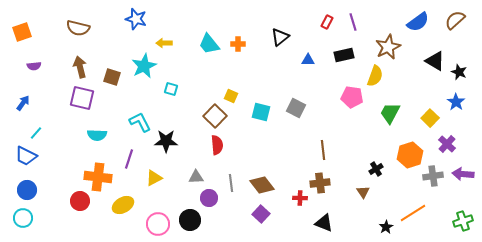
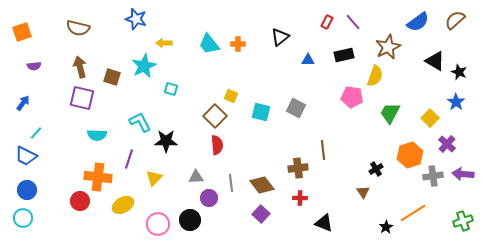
purple line at (353, 22): rotated 24 degrees counterclockwise
yellow triangle at (154, 178): rotated 18 degrees counterclockwise
brown cross at (320, 183): moved 22 px left, 15 px up
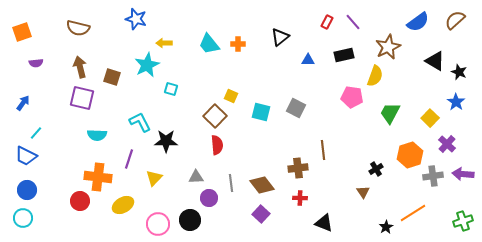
purple semicircle at (34, 66): moved 2 px right, 3 px up
cyan star at (144, 66): moved 3 px right, 1 px up
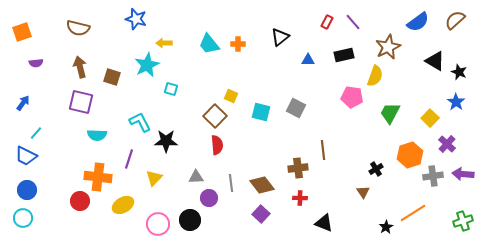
purple square at (82, 98): moved 1 px left, 4 px down
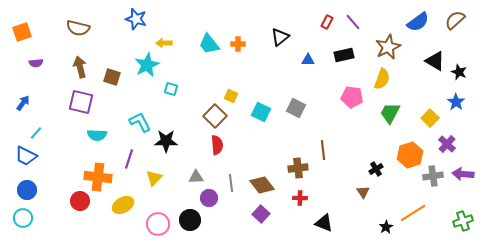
yellow semicircle at (375, 76): moved 7 px right, 3 px down
cyan square at (261, 112): rotated 12 degrees clockwise
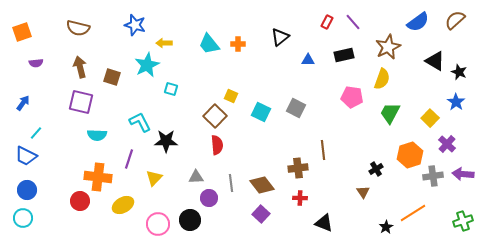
blue star at (136, 19): moved 1 px left, 6 px down
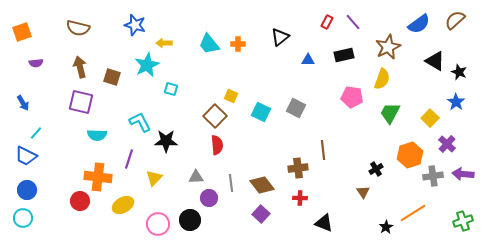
blue semicircle at (418, 22): moved 1 px right, 2 px down
blue arrow at (23, 103): rotated 112 degrees clockwise
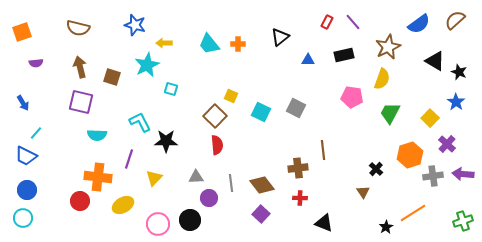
black cross at (376, 169): rotated 16 degrees counterclockwise
